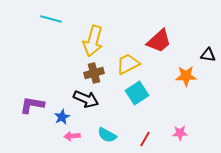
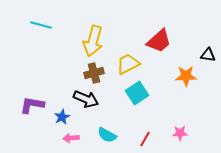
cyan line: moved 10 px left, 6 px down
pink arrow: moved 1 px left, 2 px down
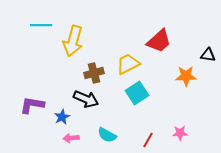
cyan line: rotated 15 degrees counterclockwise
yellow arrow: moved 20 px left
red line: moved 3 px right, 1 px down
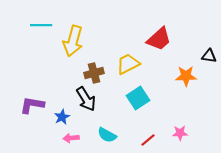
red trapezoid: moved 2 px up
black triangle: moved 1 px right, 1 px down
cyan square: moved 1 px right, 5 px down
black arrow: rotated 35 degrees clockwise
red line: rotated 21 degrees clockwise
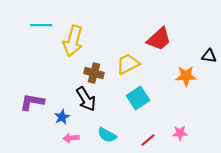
brown cross: rotated 30 degrees clockwise
purple L-shape: moved 3 px up
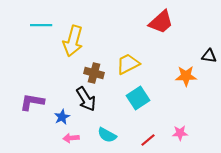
red trapezoid: moved 2 px right, 17 px up
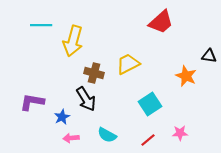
orange star: rotated 25 degrees clockwise
cyan square: moved 12 px right, 6 px down
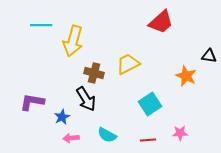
red line: rotated 35 degrees clockwise
